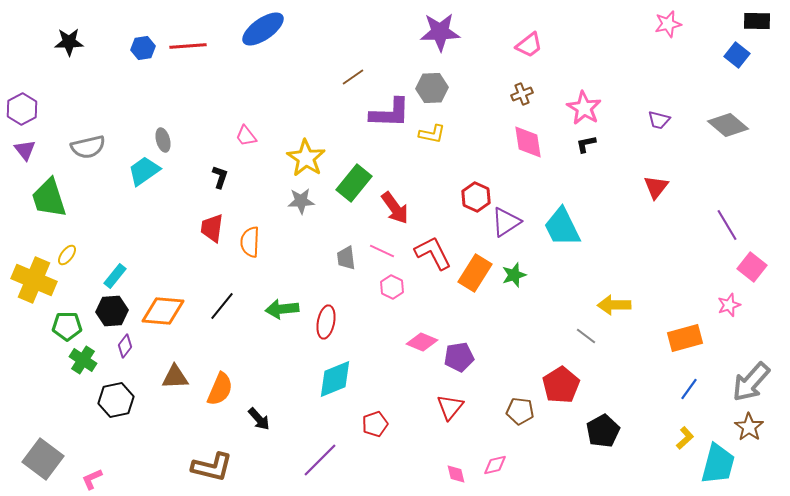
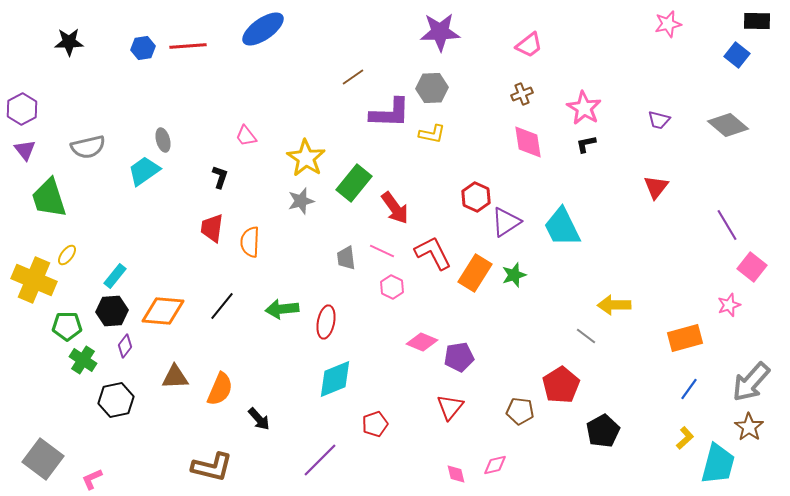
gray star at (301, 201): rotated 12 degrees counterclockwise
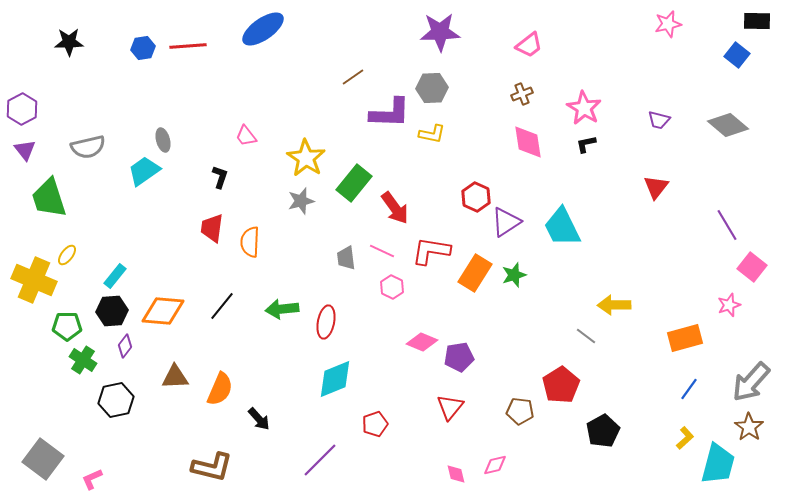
red L-shape at (433, 253): moved 2 px left, 2 px up; rotated 54 degrees counterclockwise
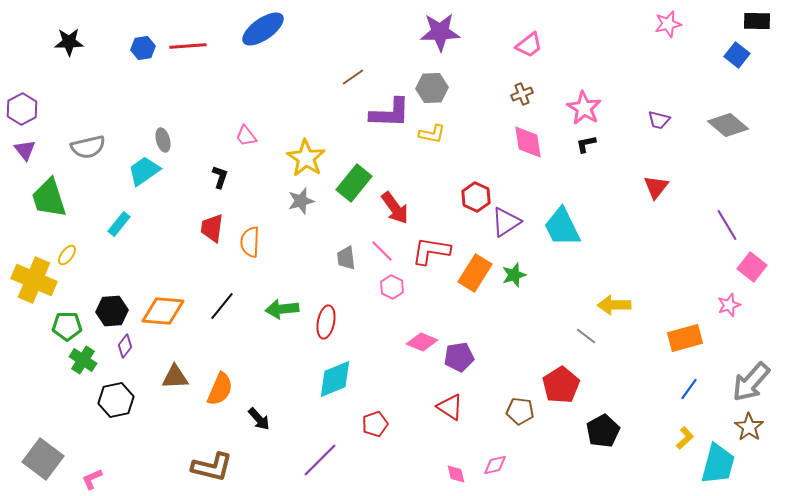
pink line at (382, 251): rotated 20 degrees clockwise
cyan rectangle at (115, 276): moved 4 px right, 52 px up
red triangle at (450, 407): rotated 36 degrees counterclockwise
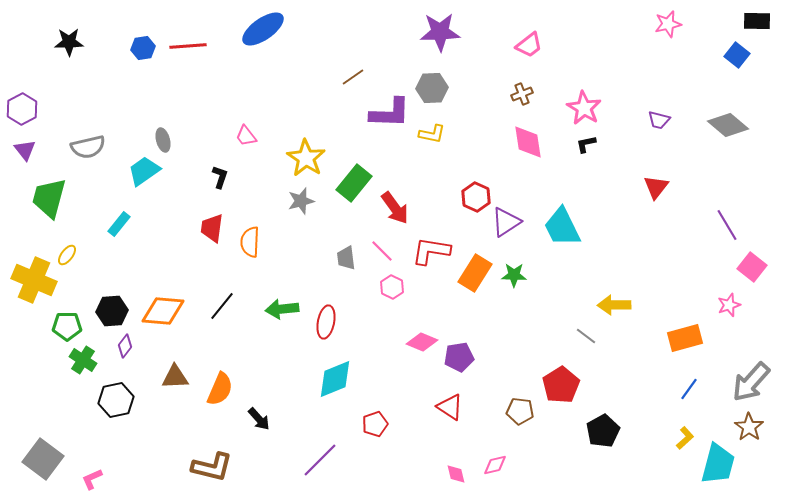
green trapezoid at (49, 198): rotated 33 degrees clockwise
green star at (514, 275): rotated 20 degrees clockwise
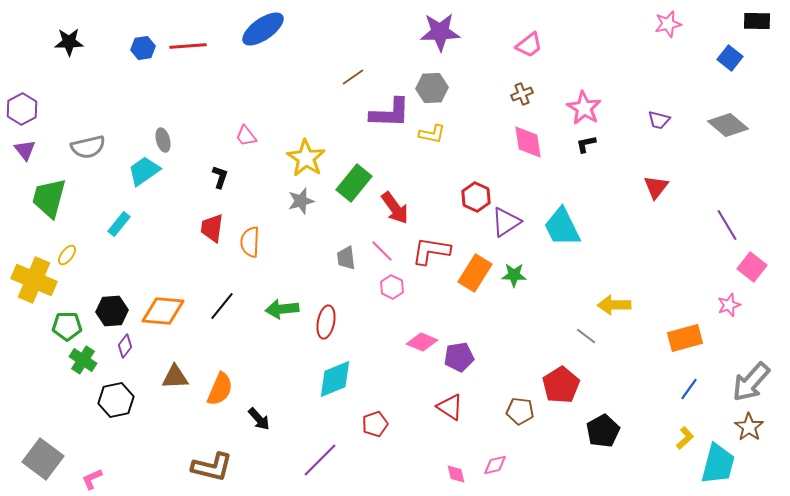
blue square at (737, 55): moved 7 px left, 3 px down
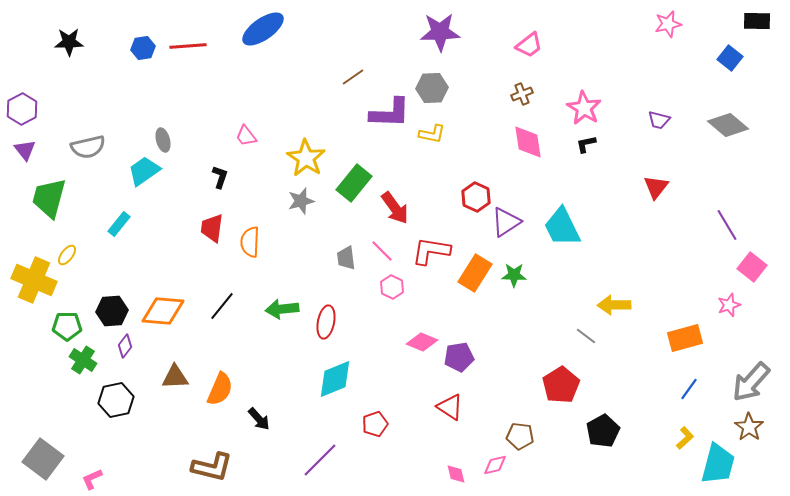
brown pentagon at (520, 411): moved 25 px down
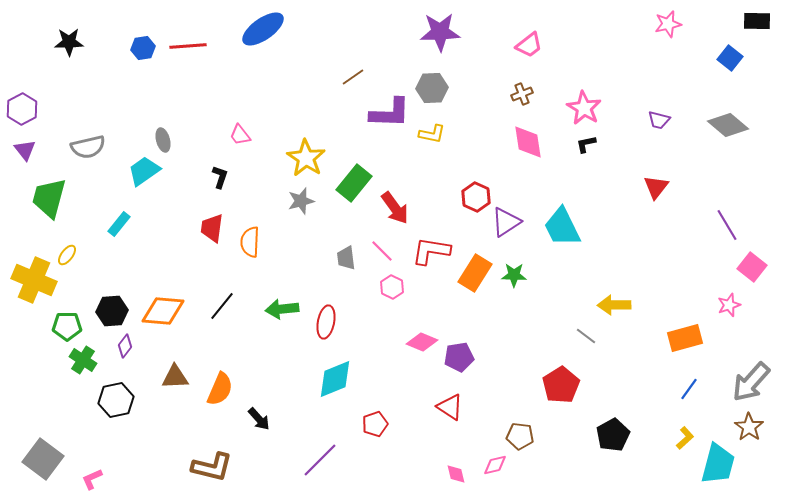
pink trapezoid at (246, 136): moved 6 px left, 1 px up
black pentagon at (603, 431): moved 10 px right, 4 px down
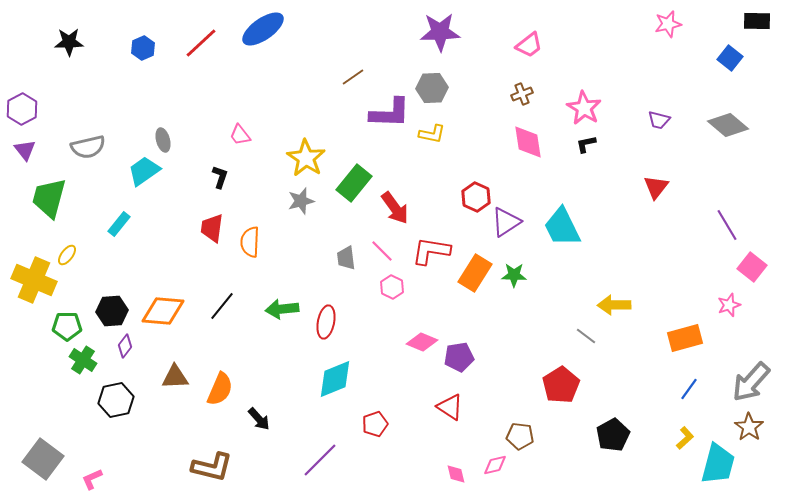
red line at (188, 46): moved 13 px right, 3 px up; rotated 39 degrees counterclockwise
blue hexagon at (143, 48): rotated 15 degrees counterclockwise
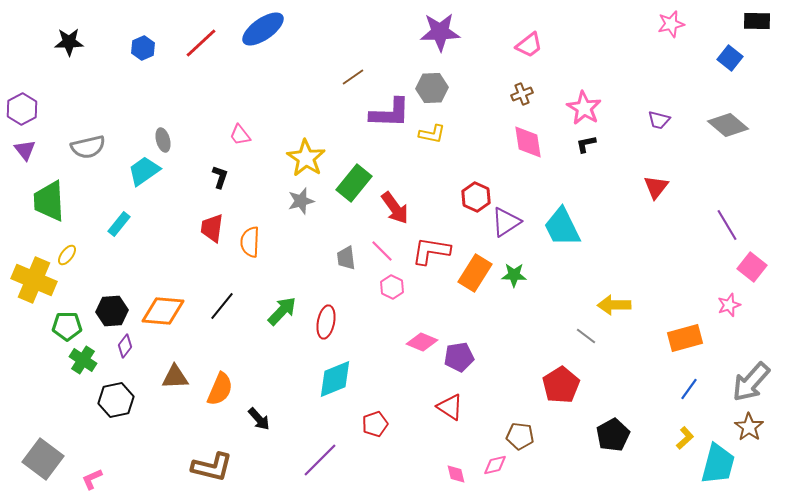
pink star at (668, 24): moved 3 px right
green trapezoid at (49, 198): moved 3 px down; rotated 18 degrees counterclockwise
green arrow at (282, 309): moved 2 px down; rotated 140 degrees clockwise
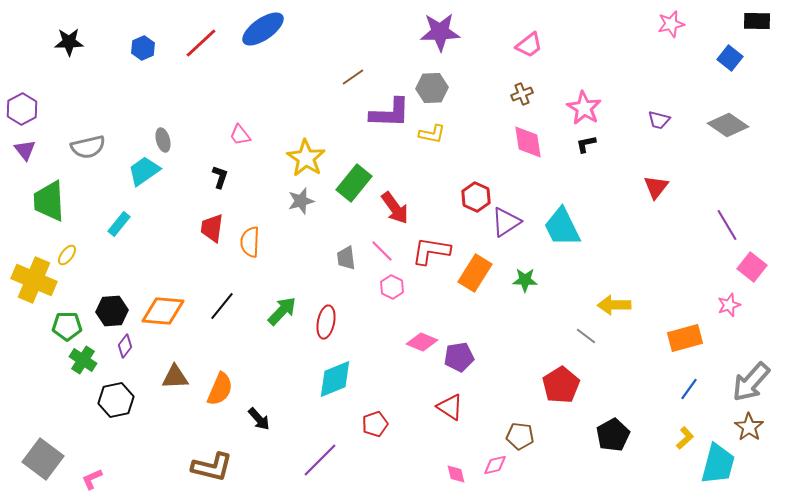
gray diamond at (728, 125): rotated 6 degrees counterclockwise
green star at (514, 275): moved 11 px right, 5 px down
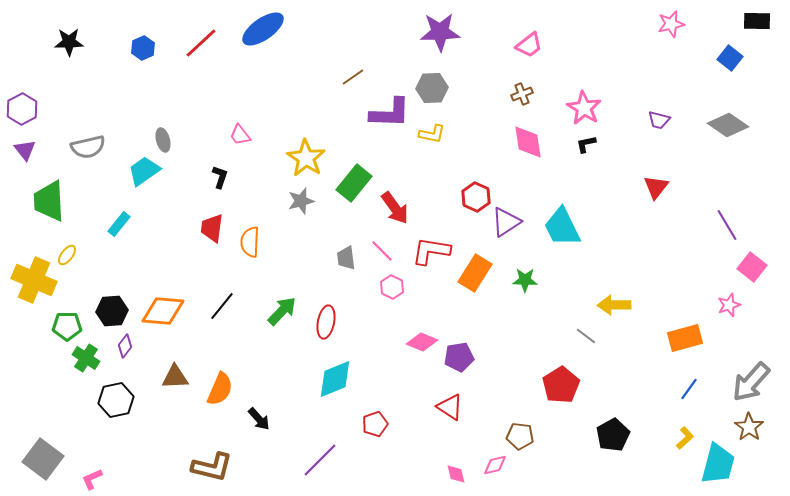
green cross at (83, 360): moved 3 px right, 2 px up
